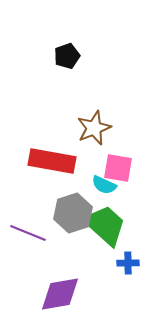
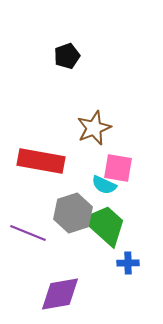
red rectangle: moved 11 px left
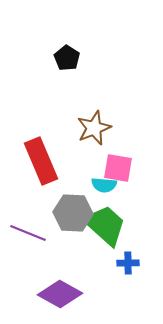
black pentagon: moved 2 px down; rotated 20 degrees counterclockwise
red rectangle: rotated 57 degrees clockwise
cyan semicircle: rotated 20 degrees counterclockwise
gray hexagon: rotated 21 degrees clockwise
purple diamond: rotated 39 degrees clockwise
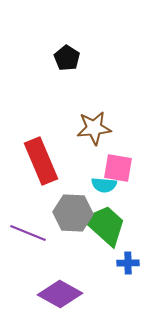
brown star: rotated 16 degrees clockwise
